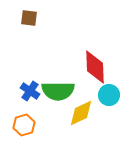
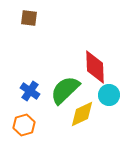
green semicircle: moved 7 px right, 1 px up; rotated 136 degrees clockwise
yellow diamond: moved 1 px right, 1 px down
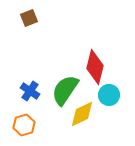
brown square: rotated 30 degrees counterclockwise
red diamond: rotated 16 degrees clockwise
green semicircle: rotated 12 degrees counterclockwise
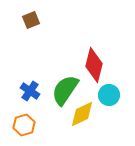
brown square: moved 2 px right, 2 px down
red diamond: moved 1 px left, 2 px up
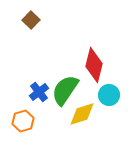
brown square: rotated 24 degrees counterclockwise
blue cross: moved 9 px right, 1 px down; rotated 18 degrees clockwise
yellow diamond: rotated 8 degrees clockwise
orange hexagon: moved 1 px left, 4 px up
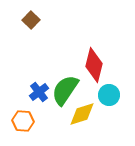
orange hexagon: rotated 20 degrees clockwise
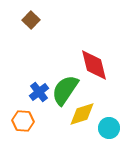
red diamond: rotated 28 degrees counterclockwise
cyan circle: moved 33 px down
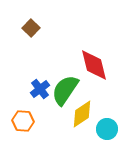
brown square: moved 8 px down
blue cross: moved 1 px right, 3 px up
yellow diamond: rotated 16 degrees counterclockwise
cyan circle: moved 2 px left, 1 px down
